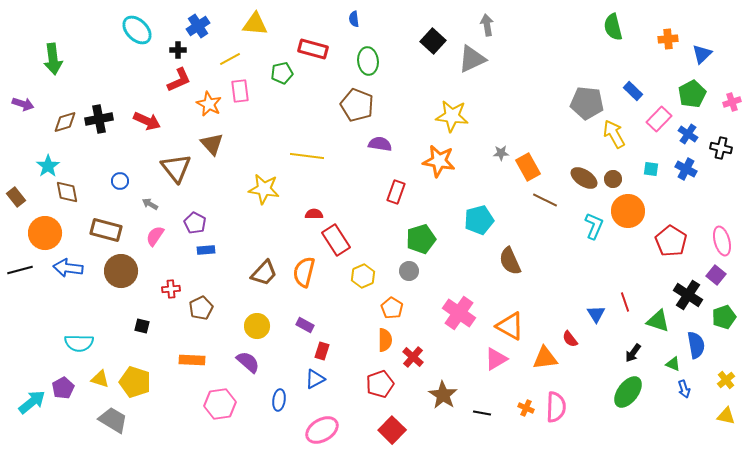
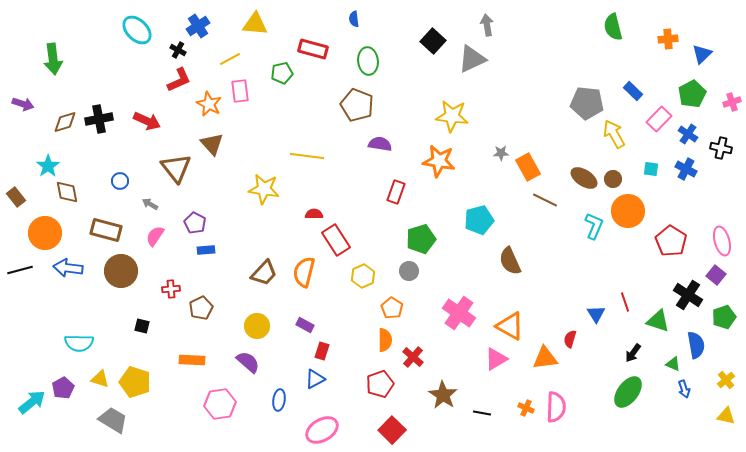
black cross at (178, 50): rotated 28 degrees clockwise
red semicircle at (570, 339): rotated 54 degrees clockwise
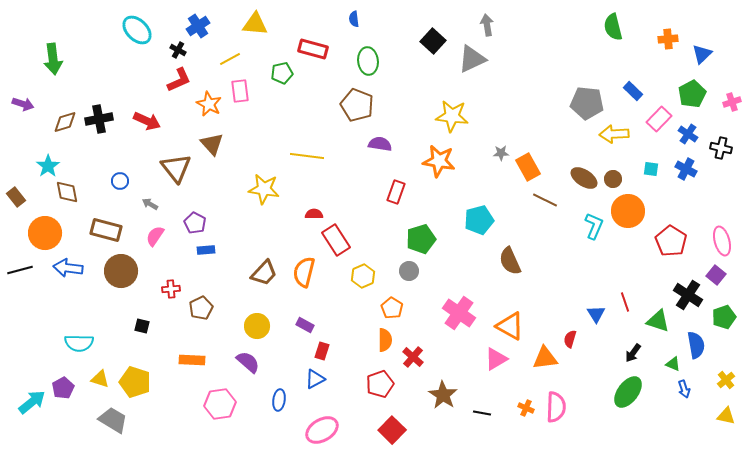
yellow arrow at (614, 134): rotated 64 degrees counterclockwise
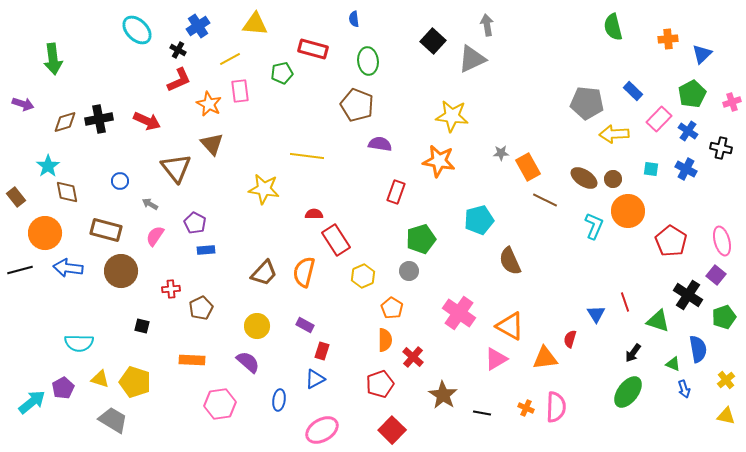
blue cross at (688, 134): moved 3 px up
blue semicircle at (696, 345): moved 2 px right, 4 px down
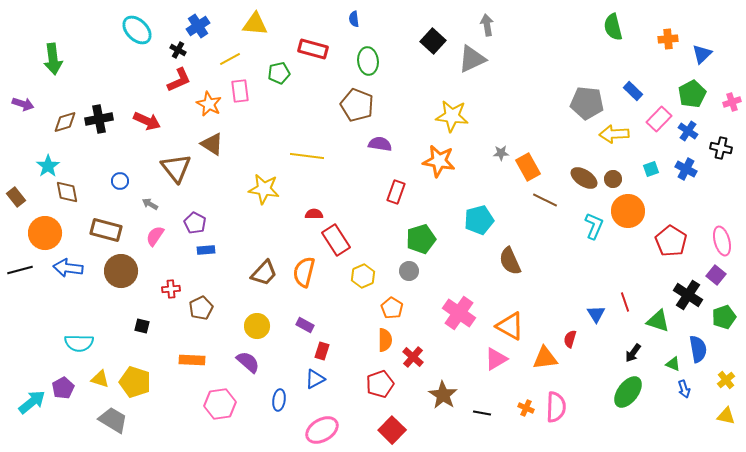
green pentagon at (282, 73): moved 3 px left
brown triangle at (212, 144): rotated 15 degrees counterclockwise
cyan square at (651, 169): rotated 28 degrees counterclockwise
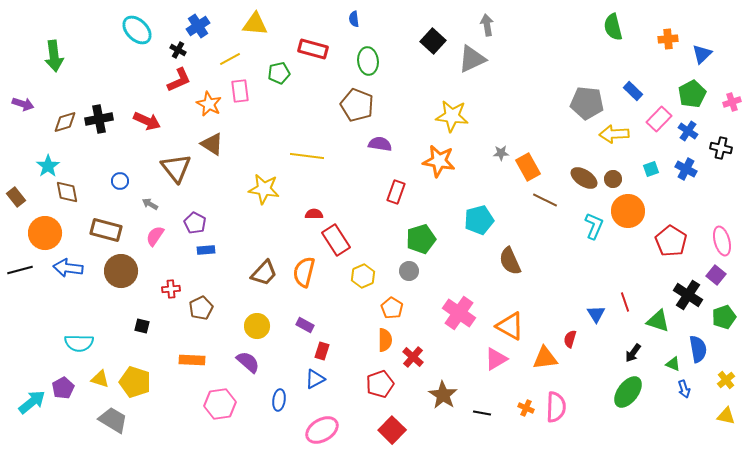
green arrow at (53, 59): moved 1 px right, 3 px up
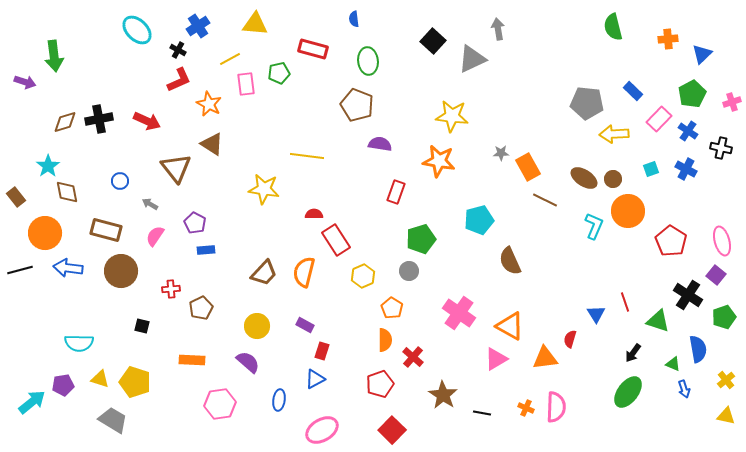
gray arrow at (487, 25): moved 11 px right, 4 px down
pink rectangle at (240, 91): moved 6 px right, 7 px up
purple arrow at (23, 104): moved 2 px right, 22 px up
purple pentagon at (63, 388): moved 3 px up; rotated 20 degrees clockwise
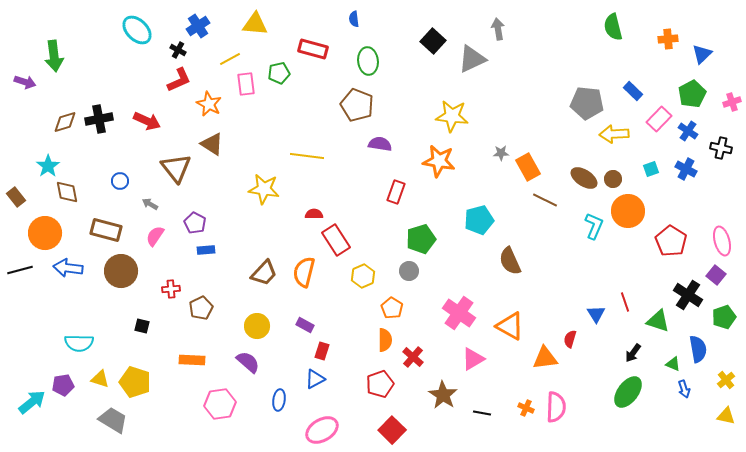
pink triangle at (496, 359): moved 23 px left
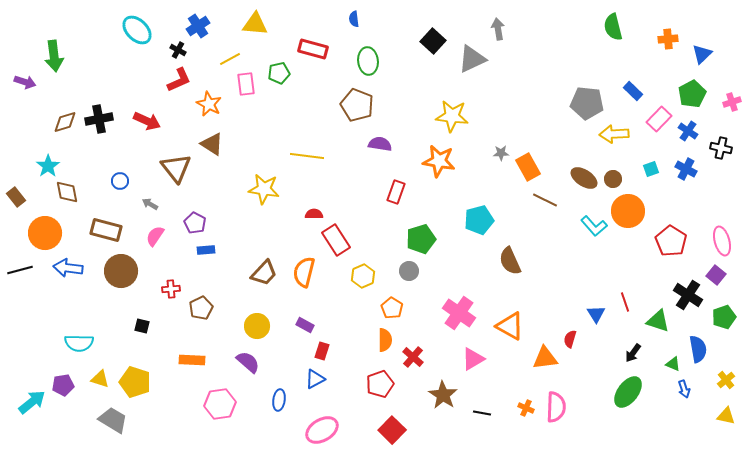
cyan L-shape at (594, 226): rotated 116 degrees clockwise
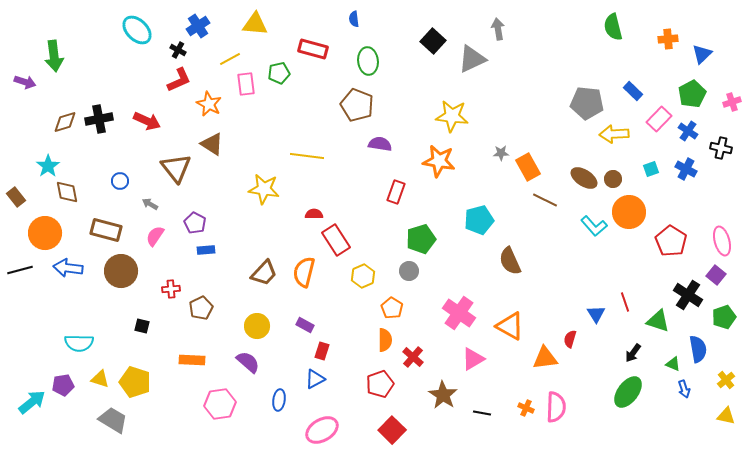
orange circle at (628, 211): moved 1 px right, 1 px down
